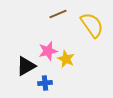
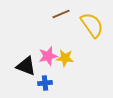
brown line: moved 3 px right
pink star: moved 5 px down
yellow star: moved 1 px left, 1 px up; rotated 18 degrees counterclockwise
black triangle: rotated 50 degrees clockwise
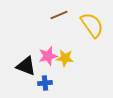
brown line: moved 2 px left, 1 px down
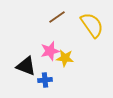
brown line: moved 2 px left, 2 px down; rotated 12 degrees counterclockwise
pink star: moved 2 px right, 5 px up
blue cross: moved 3 px up
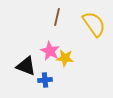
brown line: rotated 42 degrees counterclockwise
yellow semicircle: moved 2 px right, 1 px up
pink star: rotated 30 degrees counterclockwise
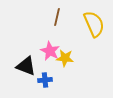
yellow semicircle: rotated 12 degrees clockwise
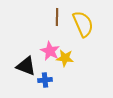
brown line: rotated 12 degrees counterclockwise
yellow semicircle: moved 11 px left
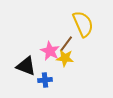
brown line: moved 9 px right, 27 px down; rotated 36 degrees clockwise
